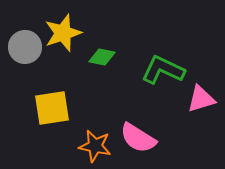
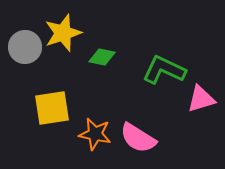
green L-shape: moved 1 px right
orange star: moved 12 px up
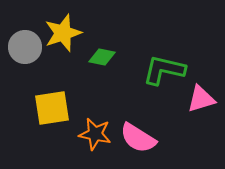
green L-shape: rotated 12 degrees counterclockwise
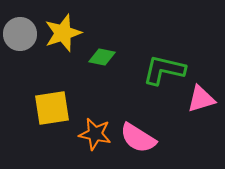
gray circle: moved 5 px left, 13 px up
